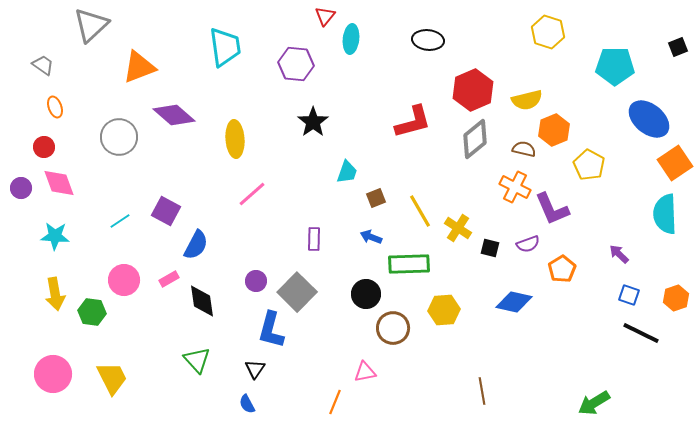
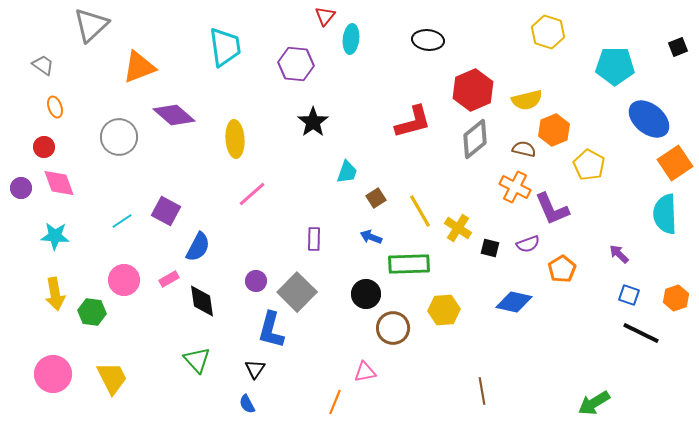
brown square at (376, 198): rotated 12 degrees counterclockwise
cyan line at (120, 221): moved 2 px right
blue semicircle at (196, 245): moved 2 px right, 2 px down
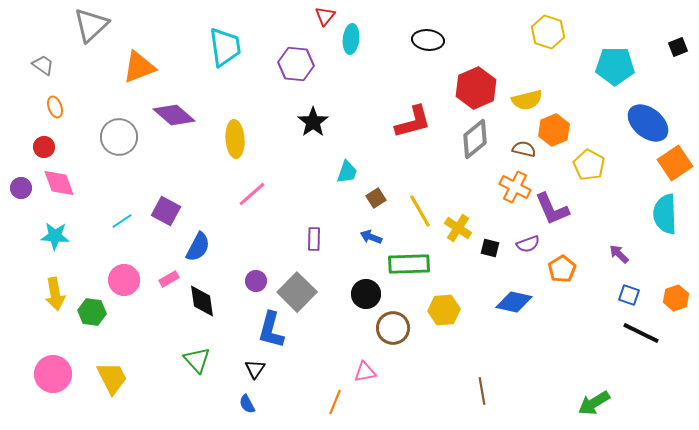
red hexagon at (473, 90): moved 3 px right, 2 px up
blue ellipse at (649, 119): moved 1 px left, 4 px down
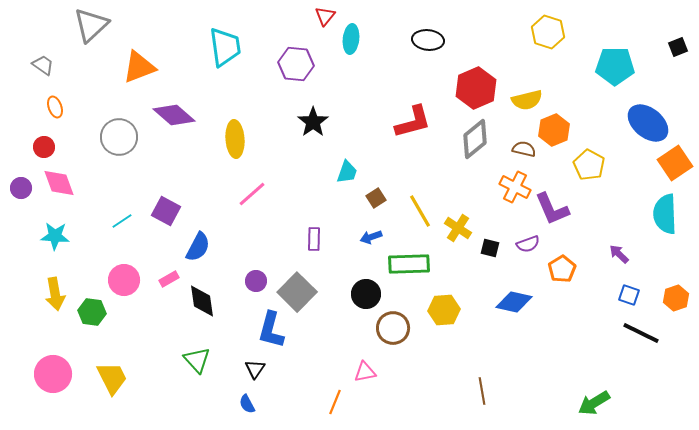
blue arrow at (371, 237): rotated 40 degrees counterclockwise
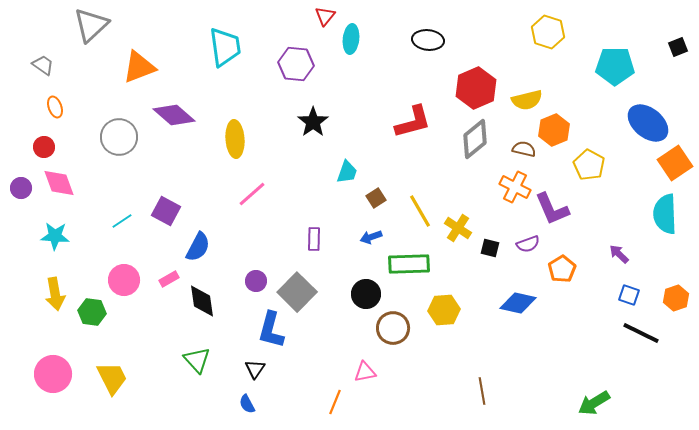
blue diamond at (514, 302): moved 4 px right, 1 px down
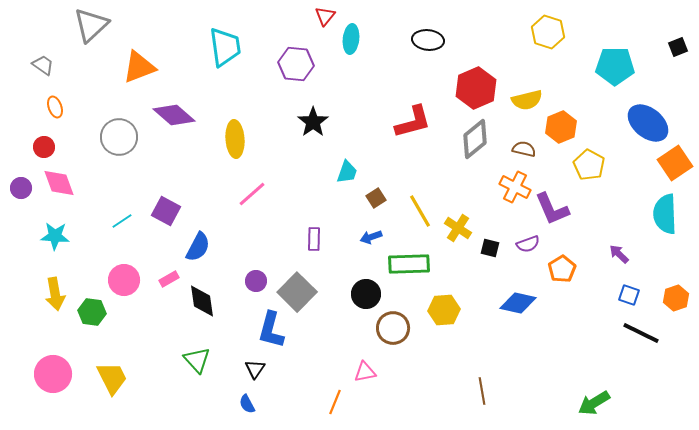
orange hexagon at (554, 130): moved 7 px right, 3 px up
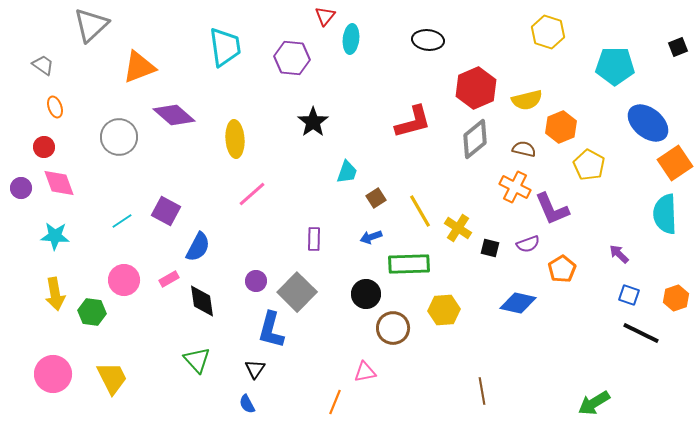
purple hexagon at (296, 64): moved 4 px left, 6 px up
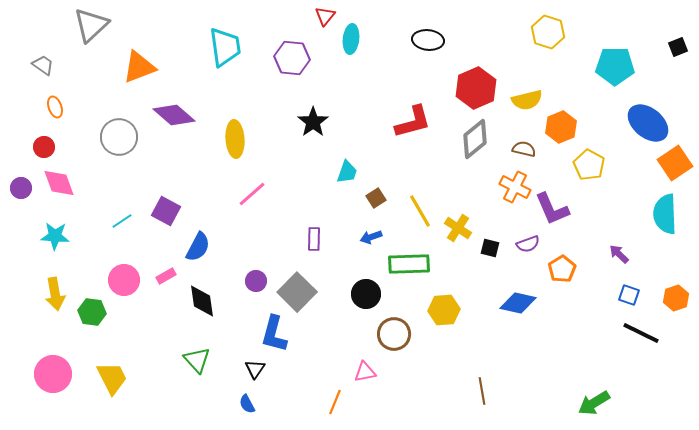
pink rectangle at (169, 279): moved 3 px left, 3 px up
brown circle at (393, 328): moved 1 px right, 6 px down
blue L-shape at (271, 330): moved 3 px right, 4 px down
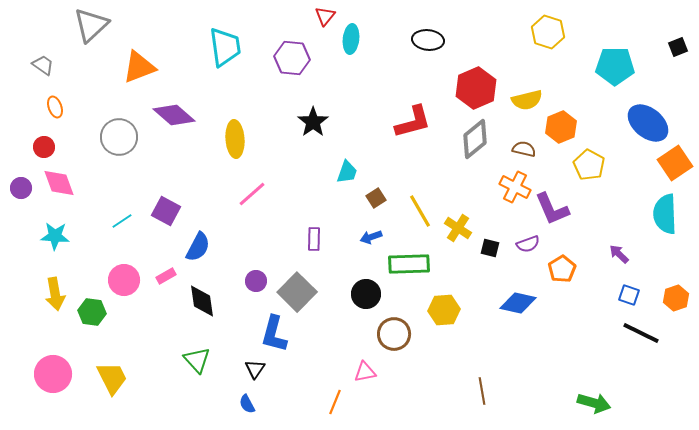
green arrow at (594, 403): rotated 132 degrees counterclockwise
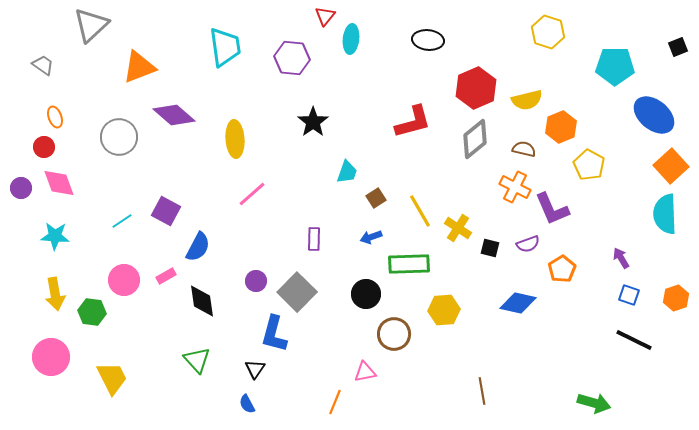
orange ellipse at (55, 107): moved 10 px down
blue ellipse at (648, 123): moved 6 px right, 8 px up
orange square at (675, 163): moved 4 px left, 3 px down; rotated 8 degrees counterclockwise
purple arrow at (619, 254): moved 2 px right, 4 px down; rotated 15 degrees clockwise
black line at (641, 333): moved 7 px left, 7 px down
pink circle at (53, 374): moved 2 px left, 17 px up
